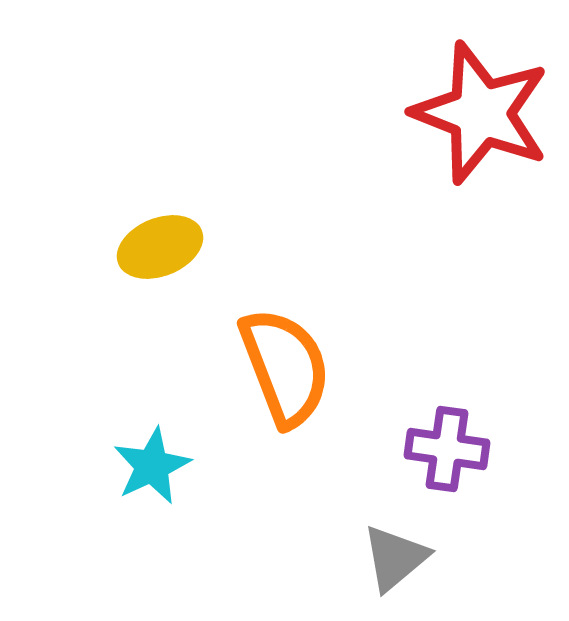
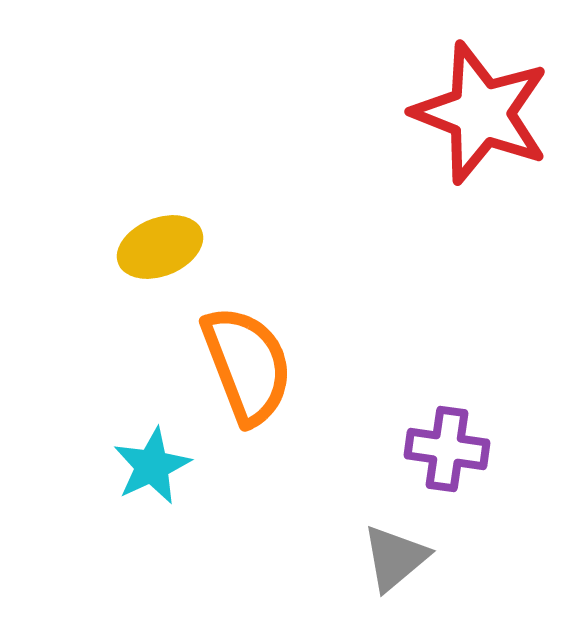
orange semicircle: moved 38 px left, 2 px up
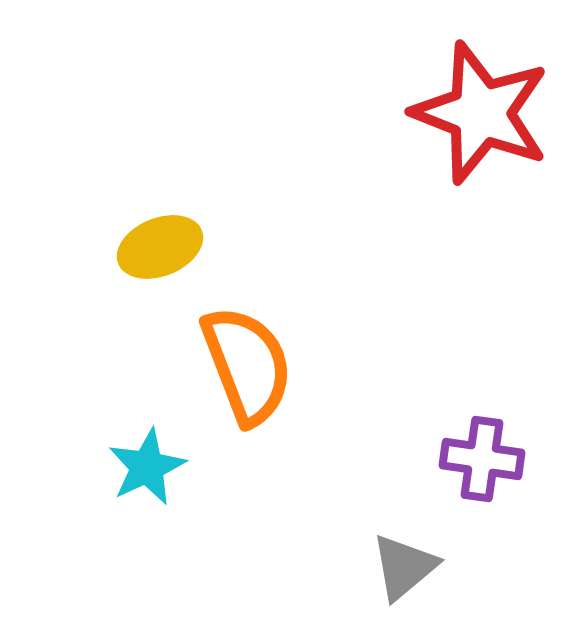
purple cross: moved 35 px right, 10 px down
cyan star: moved 5 px left, 1 px down
gray triangle: moved 9 px right, 9 px down
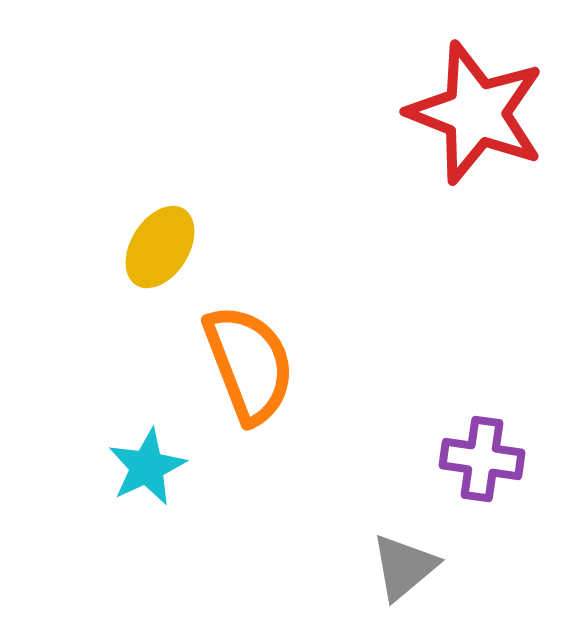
red star: moved 5 px left
yellow ellipse: rotated 36 degrees counterclockwise
orange semicircle: moved 2 px right, 1 px up
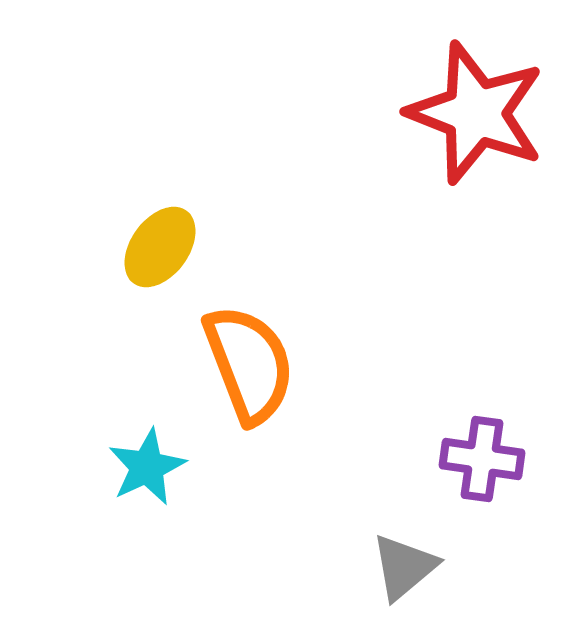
yellow ellipse: rotated 4 degrees clockwise
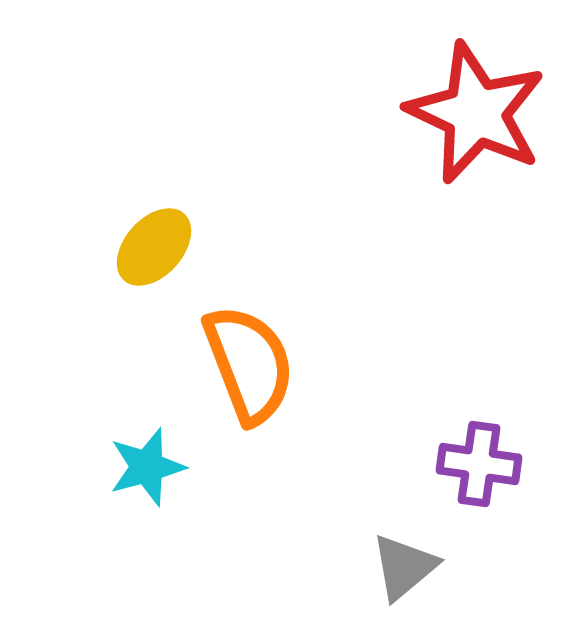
red star: rotated 4 degrees clockwise
yellow ellipse: moved 6 px left; rotated 6 degrees clockwise
purple cross: moved 3 px left, 5 px down
cyan star: rotated 10 degrees clockwise
